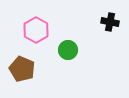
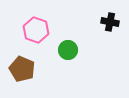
pink hexagon: rotated 10 degrees counterclockwise
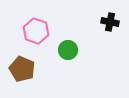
pink hexagon: moved 1 px down
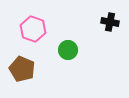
pink hexagon: moved 3 px left, 2 px up
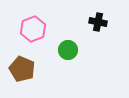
black cross: moved 12 px left
pink hexagon: rotated 20 degrees clockwise
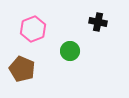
green circle: moved 2 px right, 1 px down
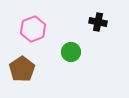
green circle: moved 1 px right, 1 px down
brown pentagon: rotated 15 degrees clockwise
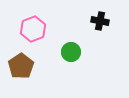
black cross: moved 2 px right, 1 px up
brown pentagon: moved 1 px left, 3 px up
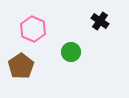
black cross: rotated 24 degrees clockwise
pink hexagon: rotated 15 degrees counterclockwise
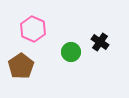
black cross: moved 21 px down
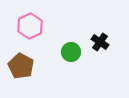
pink hexagon: moved 3 px left, 3 px up; rotated 10 degrees clockwise
brown pentagon: rotated 10 degrees counterclockwise
